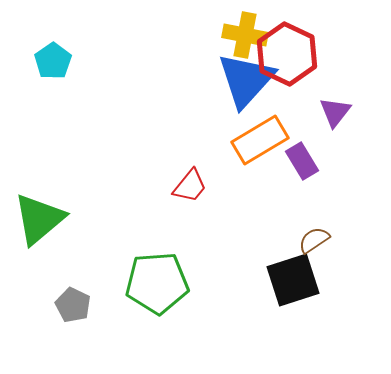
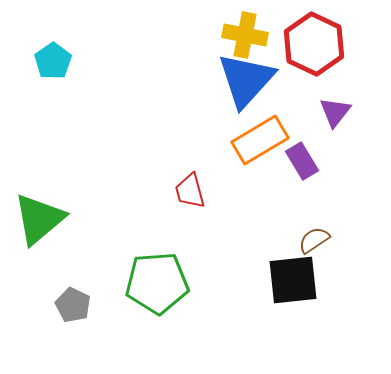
red hexagon: moved 27 px right, 10 px up
red trapezoid: moved 5 px down; rotated 126 degrees clockwise
black square: rotated 12 degrees clockwise
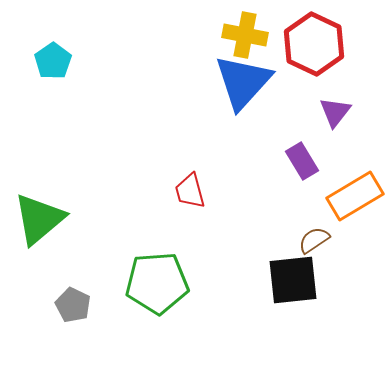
blue triangle: moved 3 px left, 2 px down
orange rectangle: moved 95 px right, 56 px down
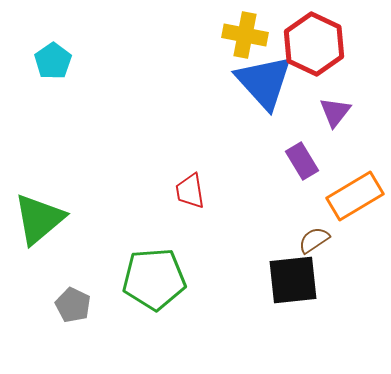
blue triangle: moved 21 px right; rotated 24 degrees counterclockwise
red trapezoid: rotated 6 degrees clockwise
green pentagon: moved 3 px left, 4 px up
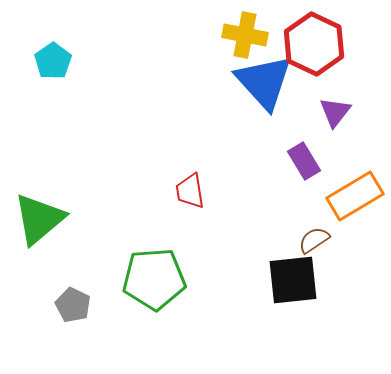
purple rectangle: moved 2 px right
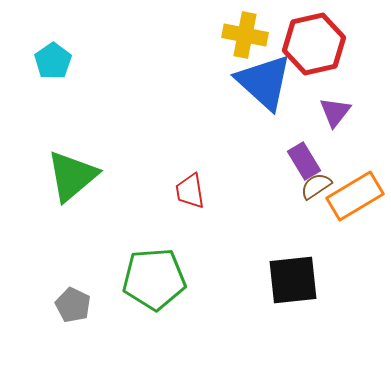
red hexagon: rotated 22 degrees clockwise
blue triangle: rotated 6 degrees counterclockwise
green triangle: moved 33 px right, 43 px up
brown semicircle: moved 2 px right, 54 px up
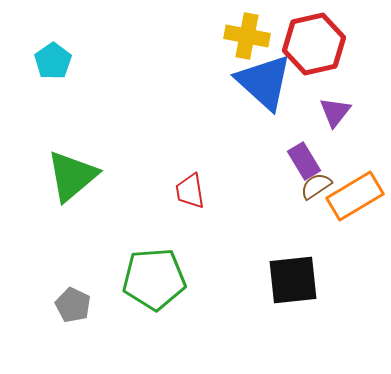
yellow cross: moved 2 px right, 1 px down
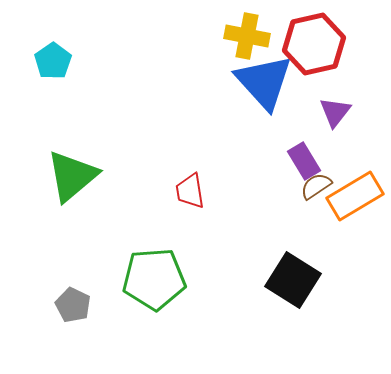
blue triangle: rotated 6 degrees clockwise
black square: rotated 38 degrees clockwise
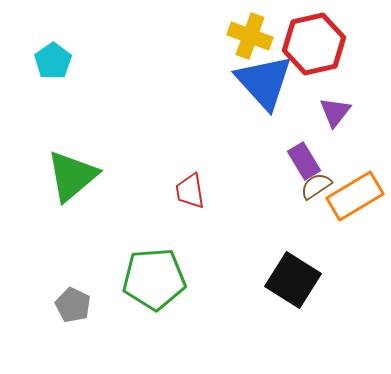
yellow cross: moved 3 px right; rotated 9 degrees clockwise
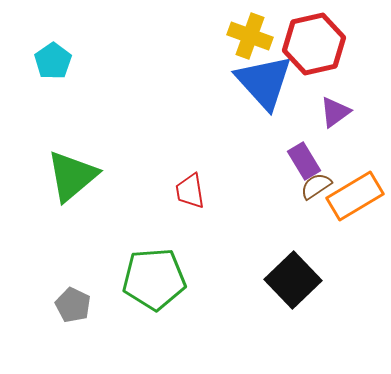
purple triangle: rotated 16 degrees clockwise
black square: rotated 14 degrees clockwise
